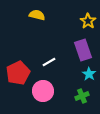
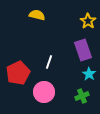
white line: rotated 40 degrees counterclockwise
pink circle: moved 1 px right, 1 px down
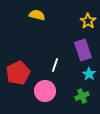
white line: moved 6 px right, 3 px down
pink circle: moved 1 px right, 1 px up
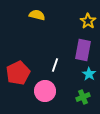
purple rectangle: rotated 30 degrees clockwise
green cross: moved 1 px right, 1 px down
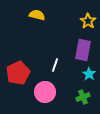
pink circle: moved 1 px down
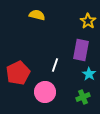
purple rectangle: moved 2 px left
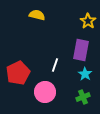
cyan star: moved 4 px left
